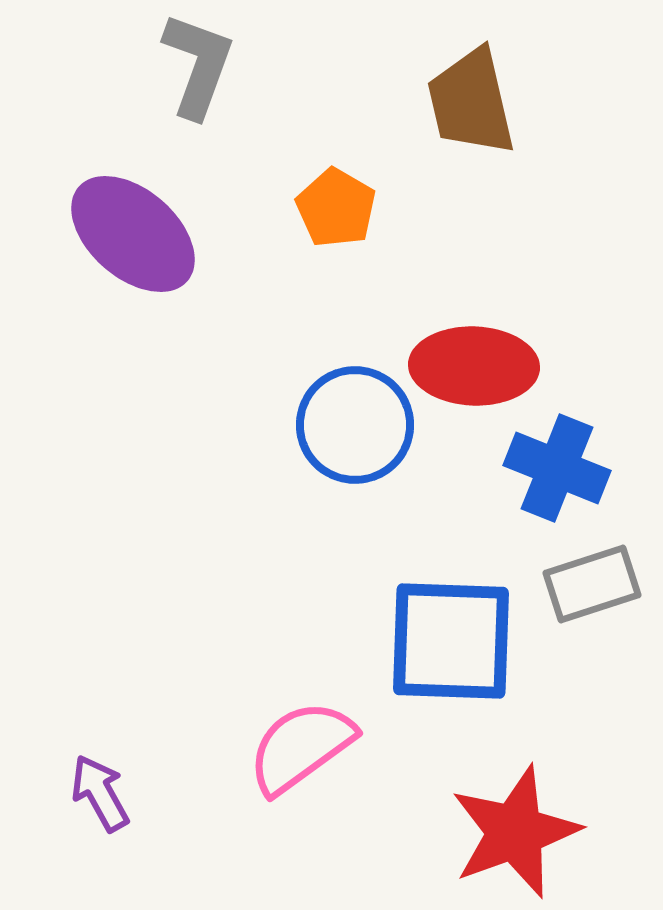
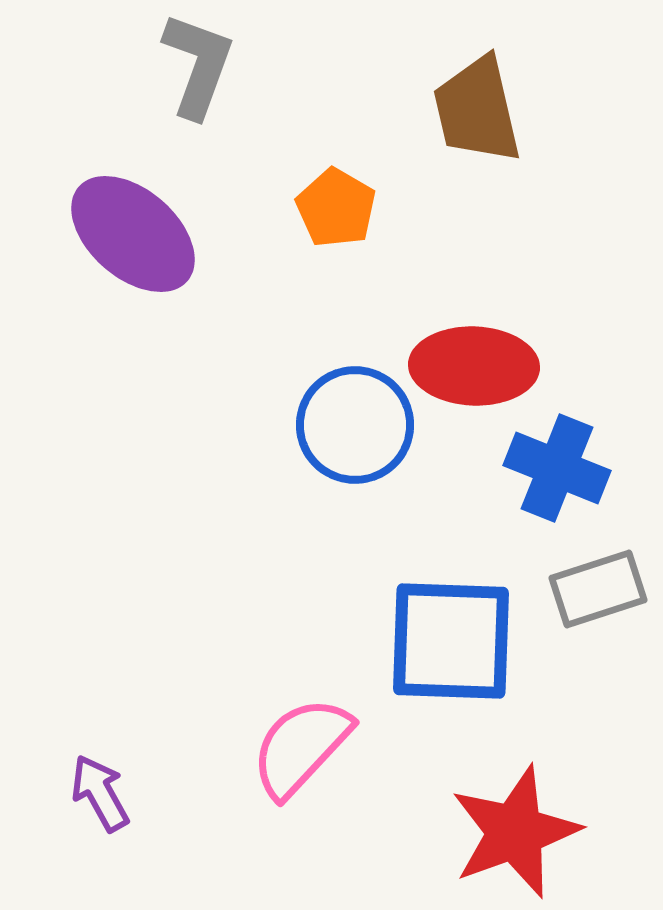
brown trapezoid: moved 6 px right, 8 px down
gray rectangle: moved 6 px right, 5 px down
pink semicircle: rotated 11 degrees counterclockwise
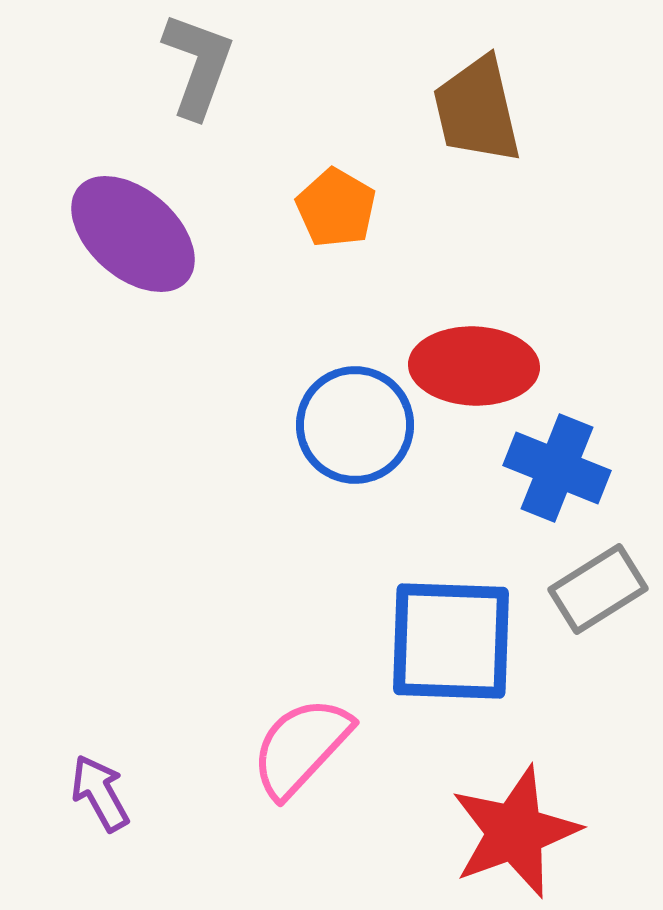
gray rectangle: rotated 14 degrees counterclockwise
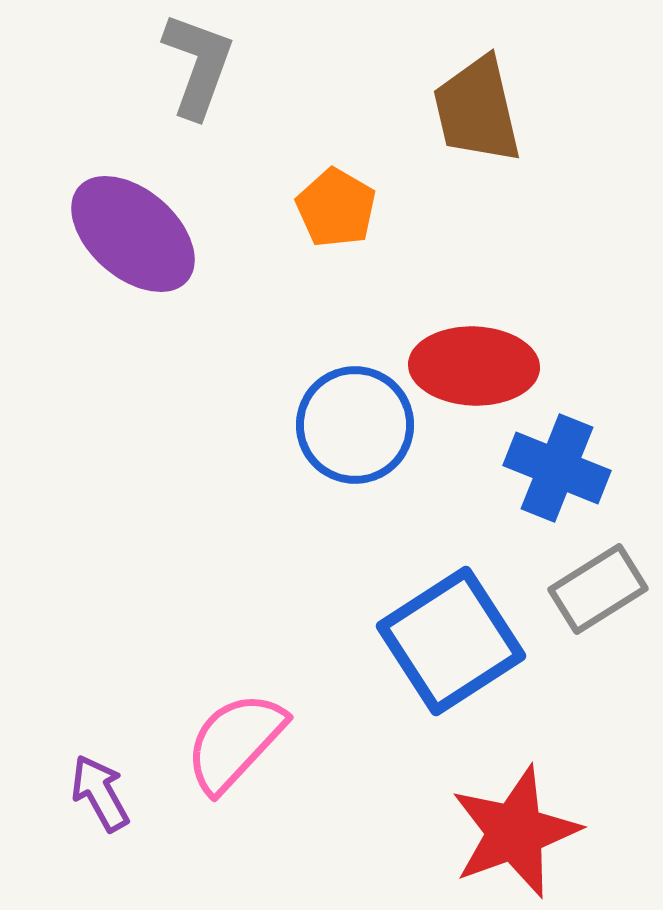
blue square: rotated 35 degrees counterclockwise
pink semicircle: moved 66 px left, 5 px up
